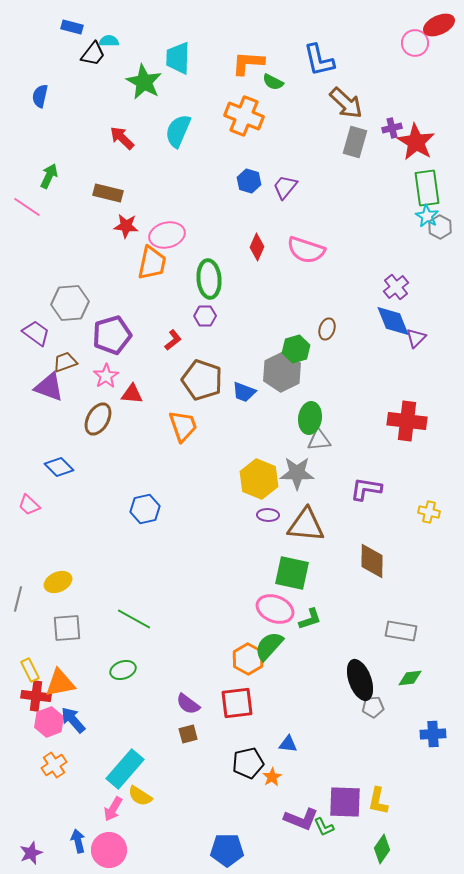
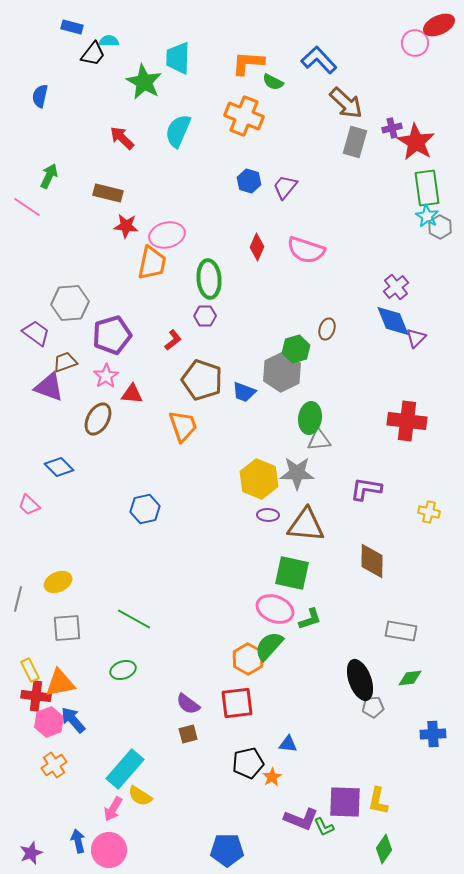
blue L-shape at (319, 60): rotated 150 degrees clockwise
green diamond at (382, 849): moved 2 px right
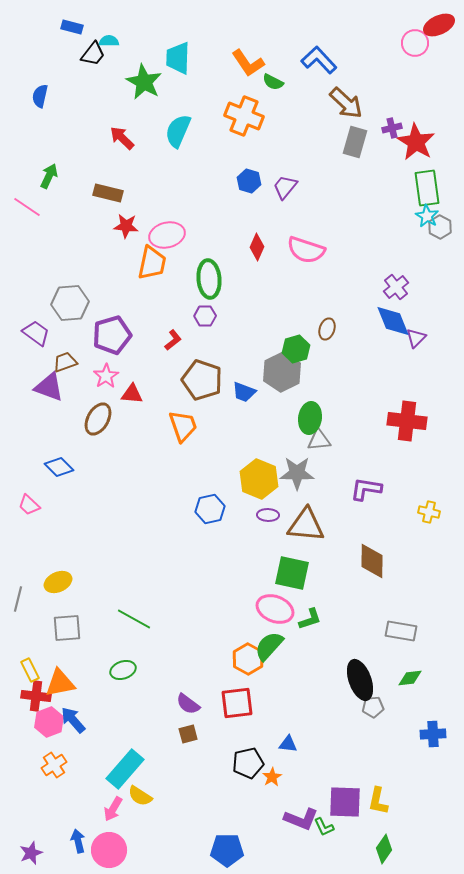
orange L-shape at (248, 63): rotated 128 degrees counterclockwise
blue hexagon at (145, 509): moved 65 px right
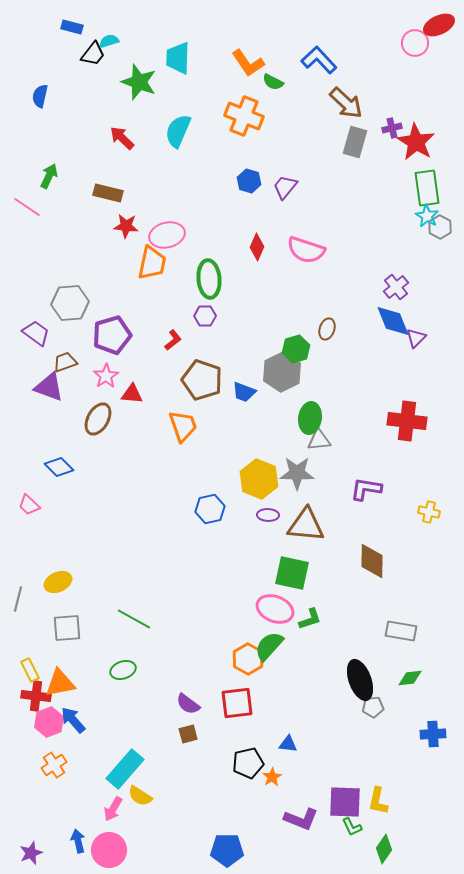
cyan semicircle at (109, 41): rotated 18 degrees counterclockwise
green star at (144, 82): moved 5 px left; rotated 9 degrees counterclockwise
green L-shape at (324, 827): moved 28 px right
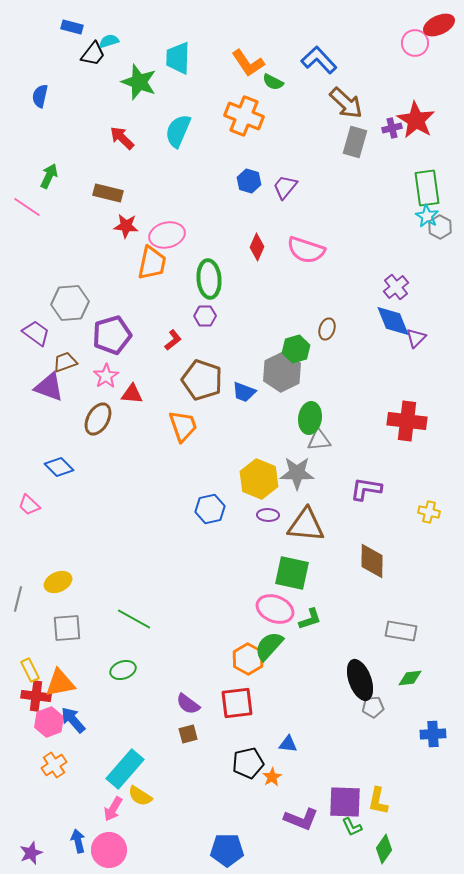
red star at (416, 142): moved 22 px up
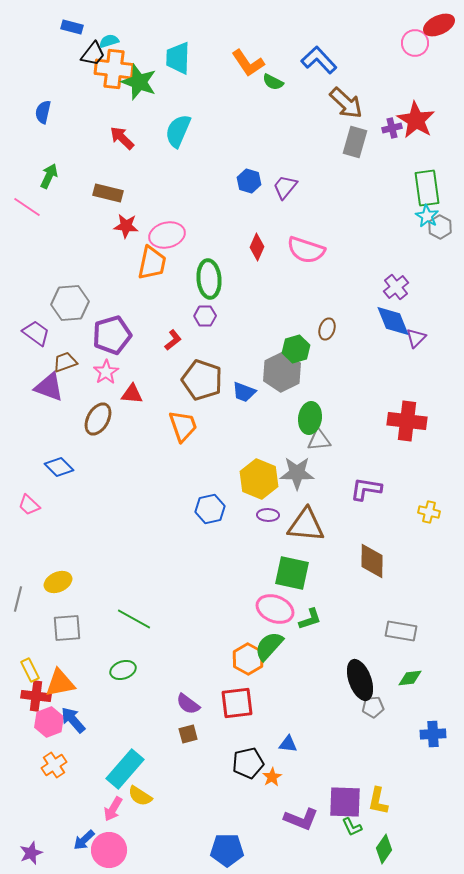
blue semicircle at (40, 96): moved 3 px right, 16 px down
orange cross at (244, 116): moved 130 px left, 47 px up; rotated 15 degrees counterclockwise
pink star at (106, 376): moved 4 px up
blue arrow at (78, 841): moved 6 px right, 1 px up; rotated 120 degrees counterclockwise
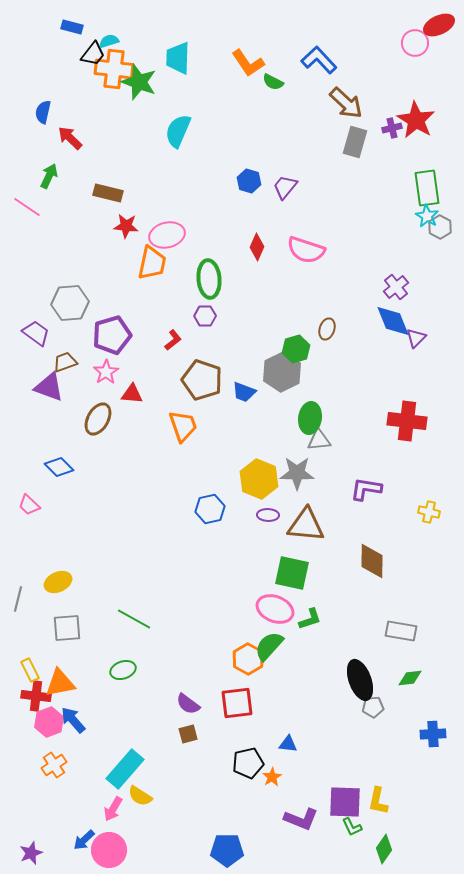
red arrow at (122, 138): moved 52 px left
